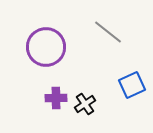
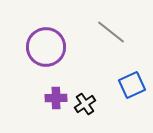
gray line: moved 3 px right
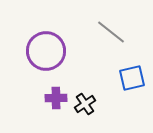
purple circle: moved 4 px down
blue square: moved 7 px up; rotated 12 degrees clockwise
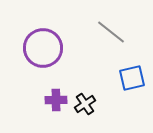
purple circle: moved 3 px left, 3 px up
purple cross: moved 2 px down
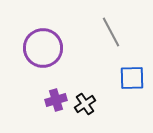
gray line: rotated 24 degrees clockwise
blue square: rotated 12 degrees clockwise
purple cross: rotated 15 degrees counterclockwise
